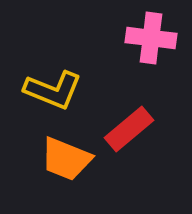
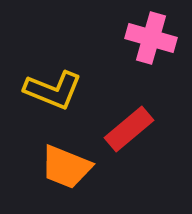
pink cross: rotated 9 degrees clockwise
orange trapezoid: moved 8 px down
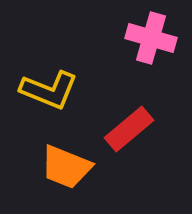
yellow L-shape: moved 4 px left
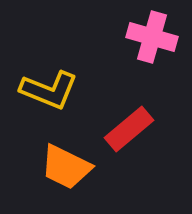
pink cross: moved 1 px right, 1 px up
orange trapezoid: rotated 4 degrees clockwise
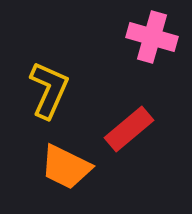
yellow L-shape: rotated 88 degrees counterclockwise
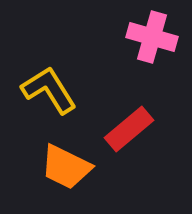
yellow L-shape: rotated 56 degrees counterclockwise
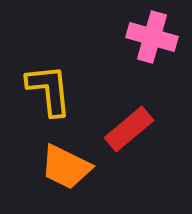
yellow L-shape: rotated 26 degrees clockwise
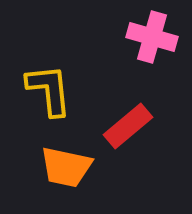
red rectangle: moved 1 px left, 3 px up
orange trapezoid: rotated 14 degrees counterclockwise
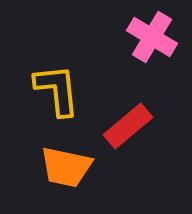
pink cross: rotated 15 degrees clockwise
yellow L-shape: moved 8 px right
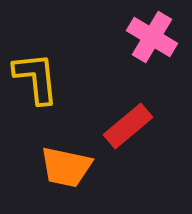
yellow L-shape: moved 21 px left, 12 px up
